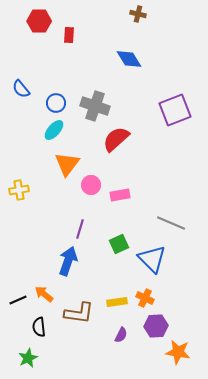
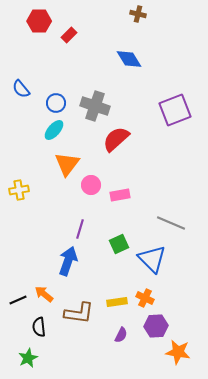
red rectangle: rotated 42 degrees clockwise
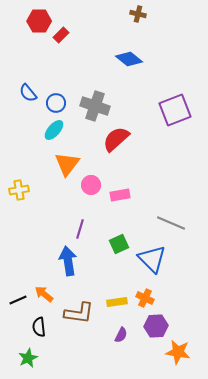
red rectangle: moved 8 px left
blue diamond: rotated 20 degrees counterclockwise
blue semicircle: moved 7 px right, 4 px down
blue arrow: rotated 28 degrees counterclockwise
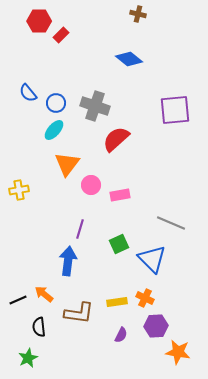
purple square: rotated 16 degrees clockwise
blue arrow: rotated 16 degrees clockwise
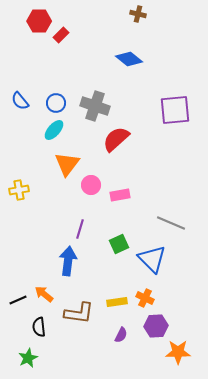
blue semicircle: moved 8 px left, 8 px down
orange star: rotated 10 degrees counterclockwise
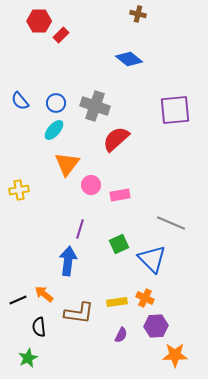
orange star: moved 3 px left, 3 px down
